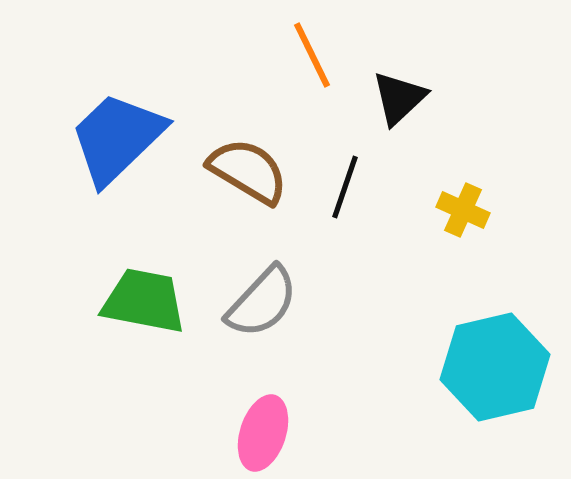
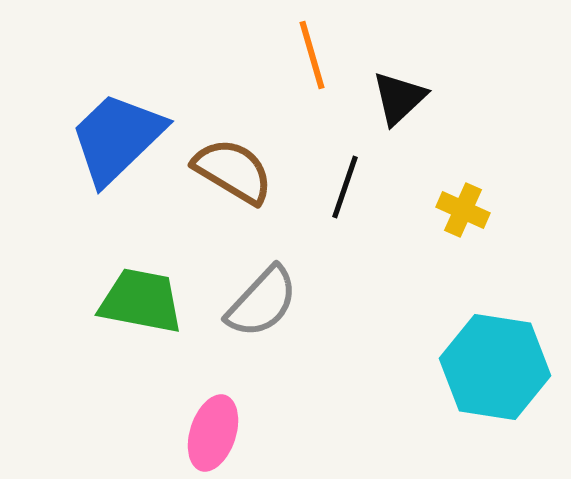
orange line: rotated 10 degrees clockwise
brown semicircle: moved 15 px left
green trapezoid: moved 3 px left
cyan hexagon: rotated 22 degrees clockwise
pink ellipse: moved 50 px left
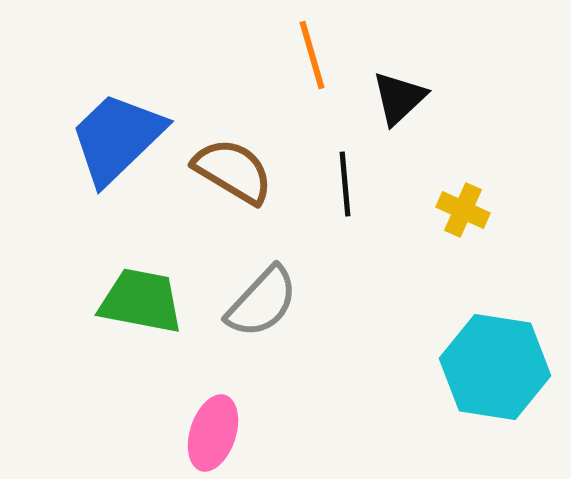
black line: moved 3 px up; rotated 24 degrees counterclockwise
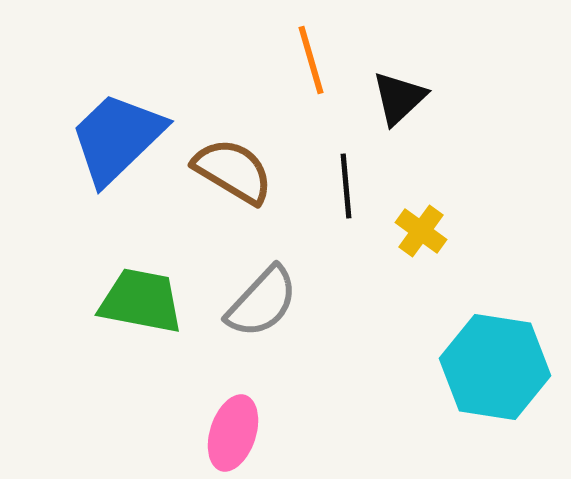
orange line: moved 1 px left, 5 px down
black line: moved 1 px right, 2 px down
yellow cross: moved 42 px left, 21 px down; rotated 12 degrees clockwise
pink ellipse: moved 20 px right
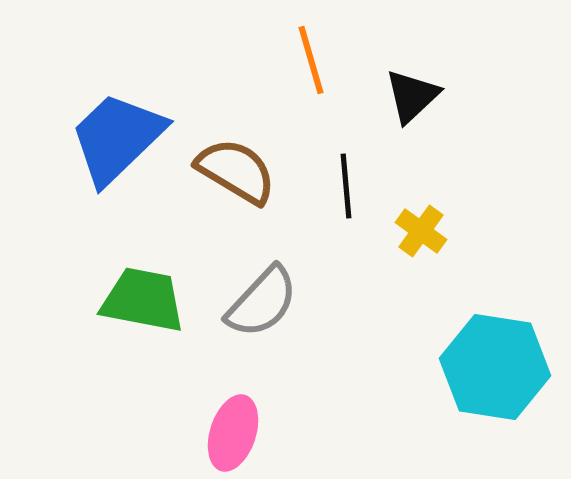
black triangle: moved 13 px right, 2 px up
brown semicircle: moved 3 px right
green trapezoid: moved 2 px right, 1 px up
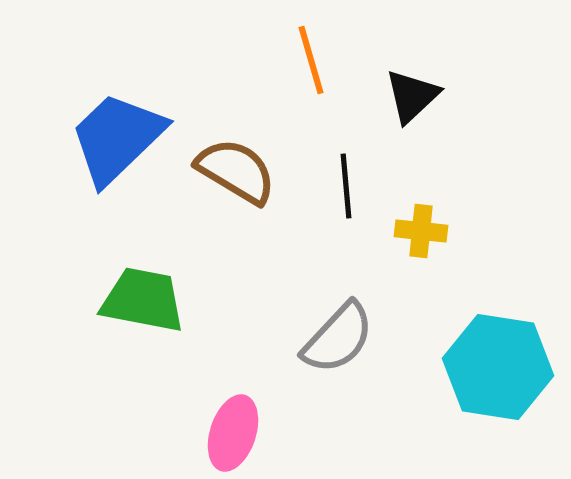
yellow cross: rotated 30 degrees counterclockwise
gray semicircle: moved 76 px right, 36 px down
cyan hexagon: moved 3 px right
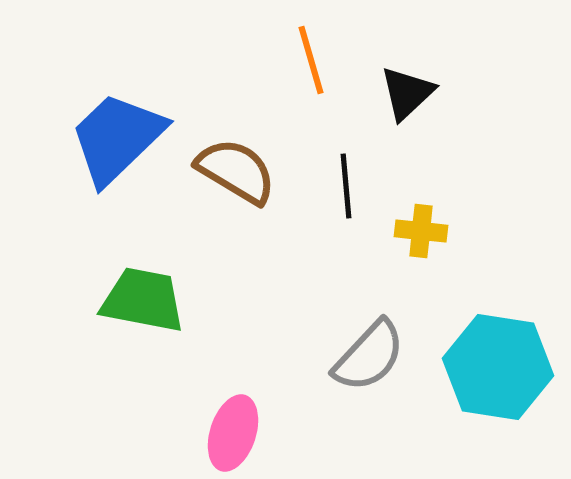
black triangle: moved 5 px left, 3 px up
gray semicircle: moved 31 px right, 18 px down
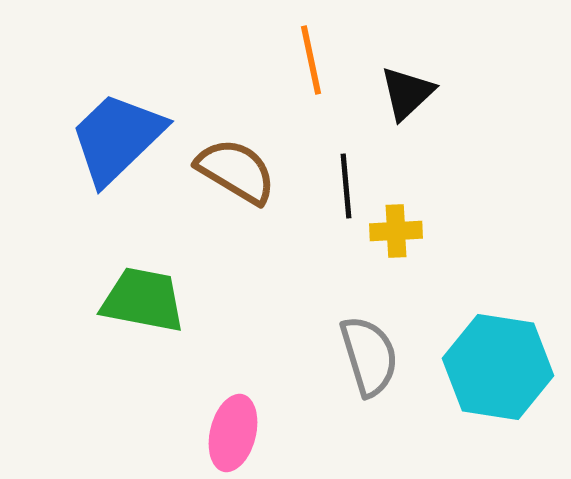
orange line: rotated 4 degrees clockwise
yellow cross: moved 25 px left; rotated 9 degrees counterclockwise
gray semicircle: rotated 60 degrees counterclockwise
pink ellipse: rotated 4 degrees counterclockwise
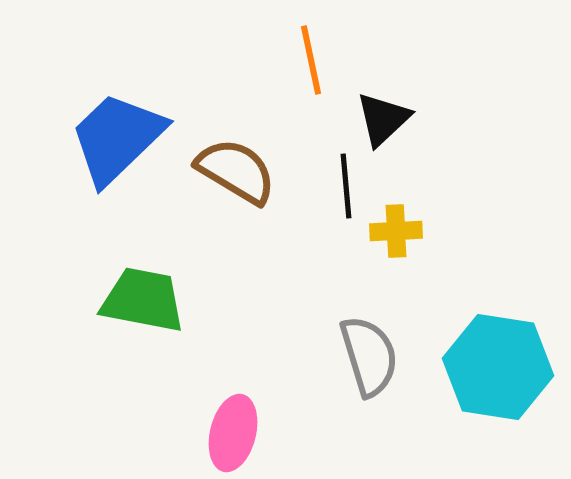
black triangle: moved 24 px left, 26 px down
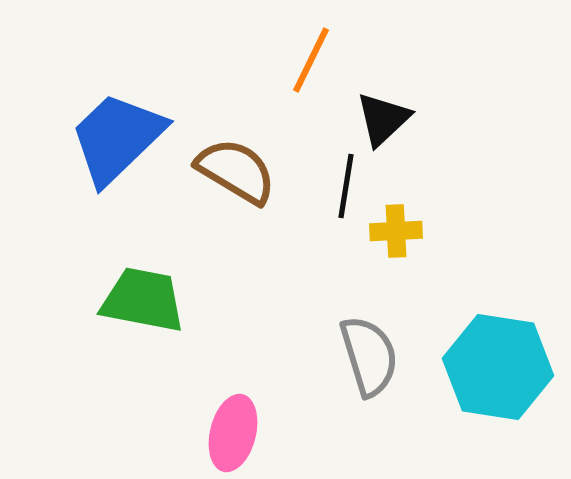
orange line: rotated 38 degrees clockwise
black line: rotated 14 degrees clockwise
